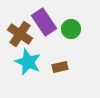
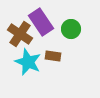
purple rectangle: moved 3 px left
brown rectangle: moved 7 px left, 11 px up; rotated 21 degrees clockwise
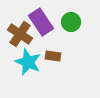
green circle: moved 7 px up
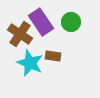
cyan star: moved 2 px right, 1 px down
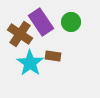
cyan star: rotated 12 degrees clockwise
